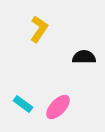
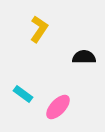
cyan rectangle: moved 10 px up
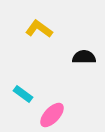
yellow L-shape: rotated 88 degrees counterclockwise
pink ellipse: moved 6 px left, 8 px down
